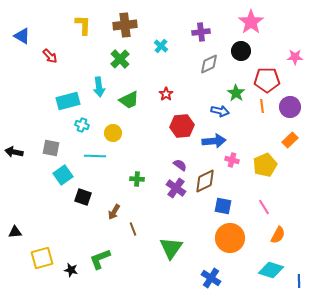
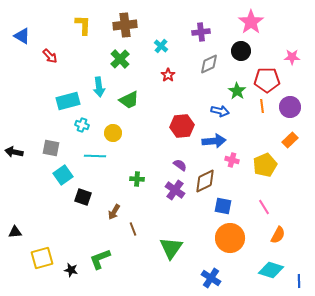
pink star at (295, 57): moved 3 px left
green star at (236, 93): moved 1 px right, 2 px up
red star at (166, 94): moved 2 px right, 19 px up
purple cross at (176, 188): moved 1 px left, 2 px down
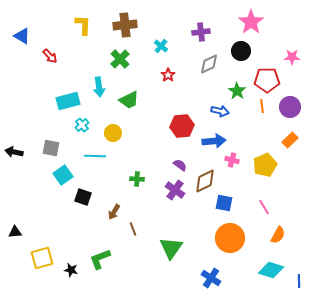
cyan cross at (82, 125): rotated 32 degrees clockwise
blue square at (223, 206): moved 1 px right, 3 px up
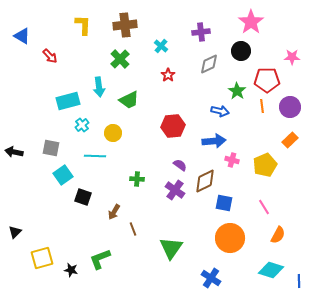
red hexagon at (182, 126): moved 9 px left
black triangle at (15, 232): rotated 40 degrees counterclockwise
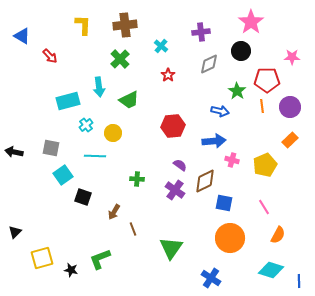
cyan cross at (82, 125): moved 4 px right
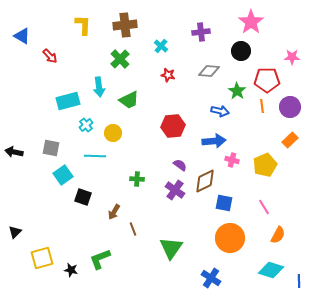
gray diamond at (209, 64): moved 7 px down; rotated 30 degrees clockwise
red star at (168, 75): rotated 24 degrees counterclockwise
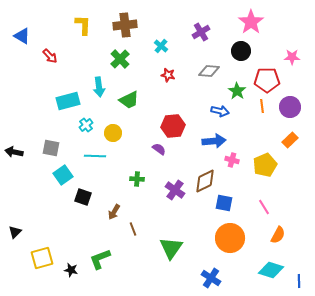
purple cross at (201, 32): rotated 24 degrees counterclockwise
purple semicircle at (180, 165): moved 21 px left, 16 px up
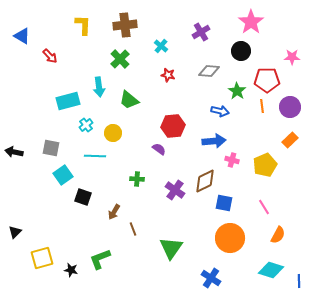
green trapezoid at (129, 100): rotated 65 degrees clockwise
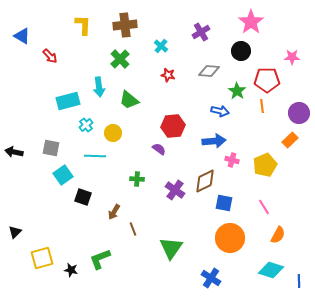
purple circle at (290, 107): moved 9 px right, 6 px down
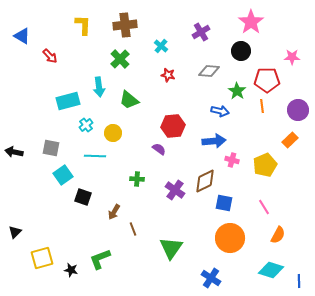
purple circle at (299, 113): moved 1 px left, 3 px up
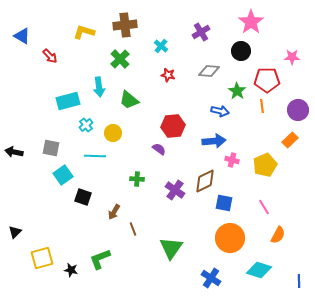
yellow L-shape at (83, 25): moved 1 px right, 7 px down; rotated 75 degrees counterclockwise
cyan diamond at (271, 270): moved 12 px left
